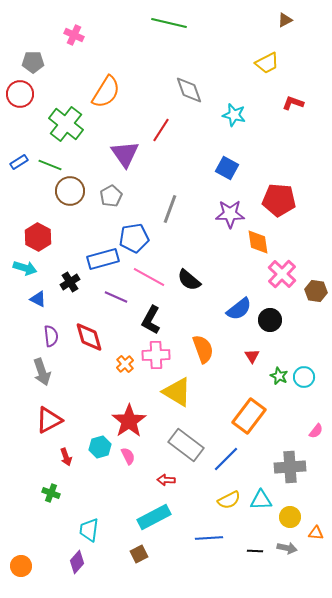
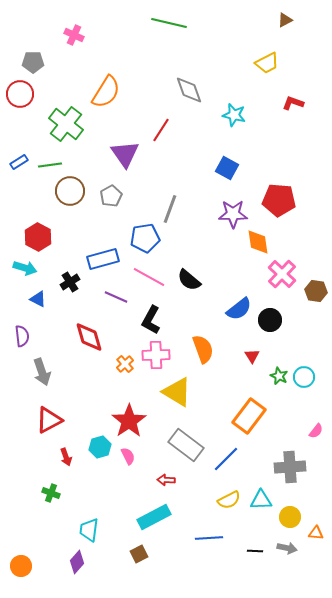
green line at (50, 165): rotated 30 degrees counterclockwise
purple star at (230, 214): moved 3 px right
blue pentagon at (134, 238): moved 11 px right
purple semicircle at (51, 336): moved 29 px left
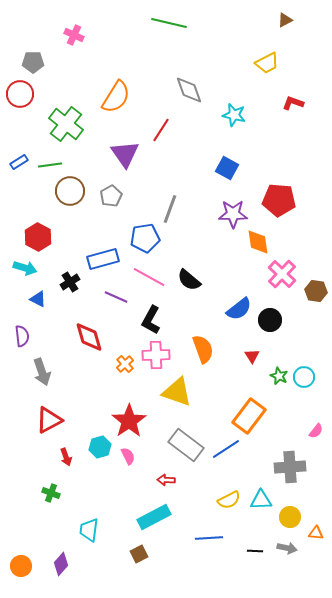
orange semicircle at (106, 92): moved 10 px right, 5 px down
yellow triangle at (177, 392): rotated 12 degrees counterclockwise
blue line at (226, 459): moved 10 px up; rotated 12 degrees clockwise
purple diamond at (77, 562): moved 16 px left, 2 px down
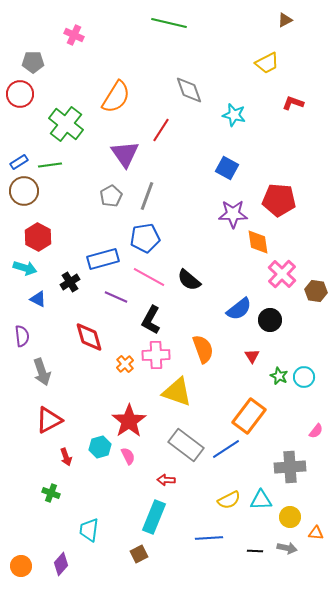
brown circle at (70, 191): moved 46 px left
gray line at (170, 209): moved 23 px left, 13 px up
cyan rectangle at (154, 517): rotated 40 degrees counterclockwise
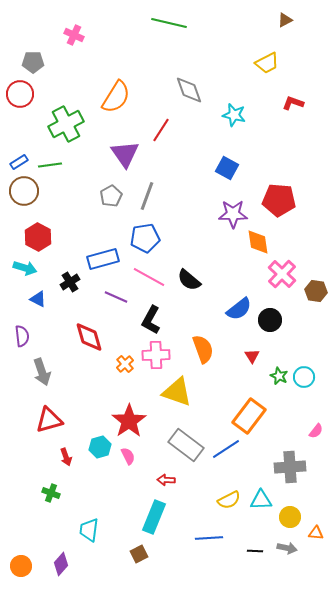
green cross at (66, 124): rotated 24 degrees clockwise
red triangle at (49, 420): rotated 12 degrees clockwise
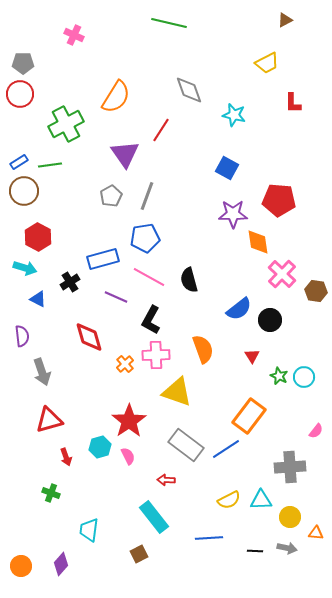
gray pentagon at (33, 62): moved 10 px left, 1 px down
red L-shape at (293, 103): rotated 110 degrees counterclockwise
black semicircle at (189, 280): rotated 35 degrees clockwise
cyan rectangle at (154, 517): rotated 60 degrees counterclockwise
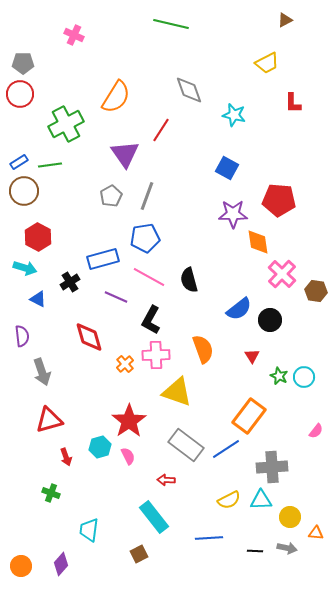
green line at (169, 23): moved 2 px right, 1 px down
gray cross at (290, 467): moved 18 px left
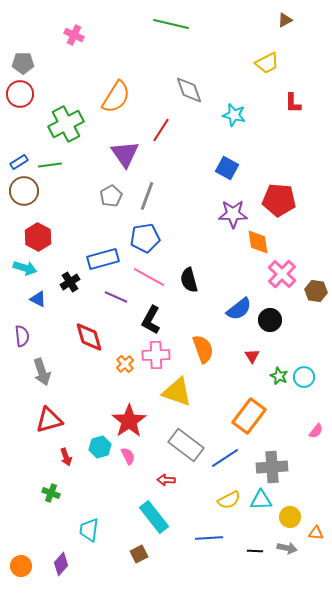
blue line at (226, 449): moved 1 px left, 9 px down
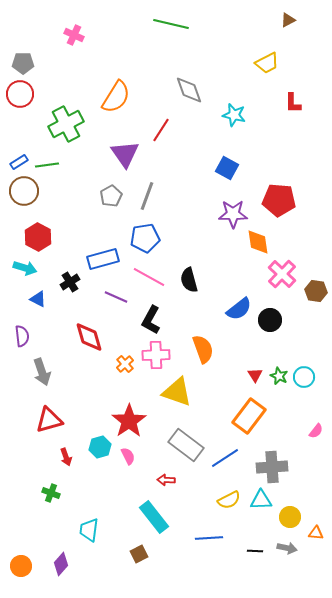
brown triangle at (285, 20): moved 3 px right
green line at (50, 165): moved 3 px left
red triangle at (252, 356): moved 3 px right, 19 px down
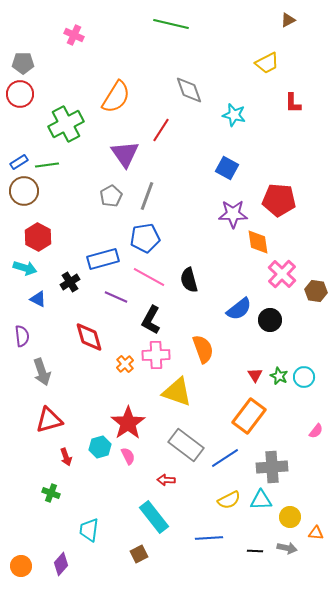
red star at (129, 421): moved 1 px left, 2 px down
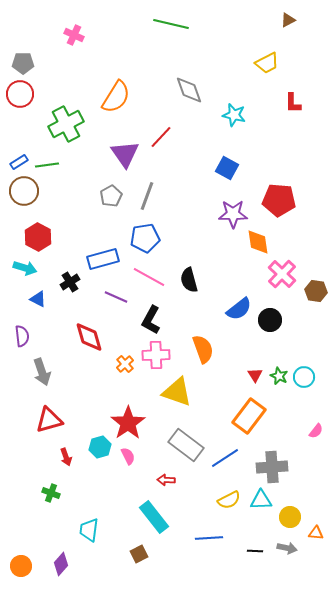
red line at (161, 130): moved 7 px down; rotated 10 degrees clockwise
